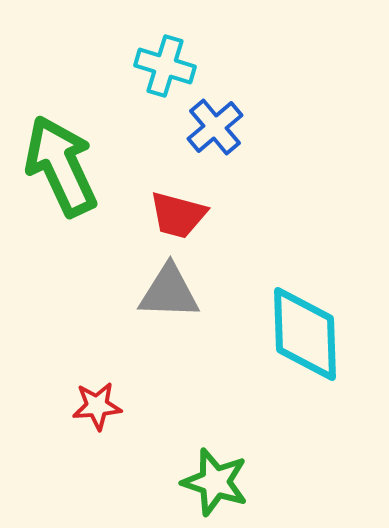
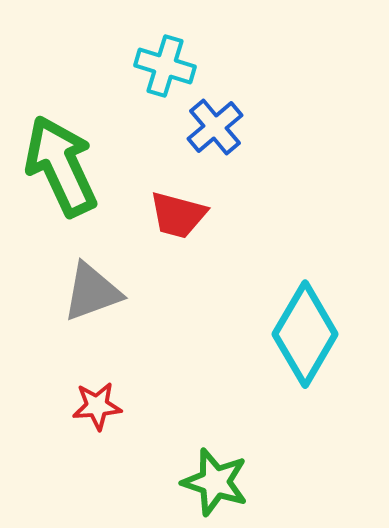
gray triangle: moved 77 px left; rotated 22 degrees counterclockwise
cyan diamond: rotated 32 degrees clockwise
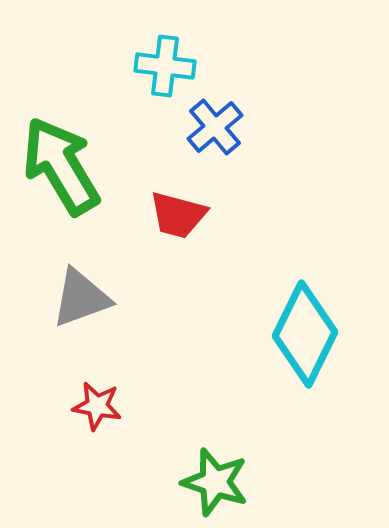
cyan cross: rotated 10 degrees counterclockwise
green arrow: rotated 6 degrees counterclockwise
gray triangle: moved 11 px left, 6 px down
cyan diamond: rotated 4 degrees counterclockwise
red star: rotated 15 degrees clockwise
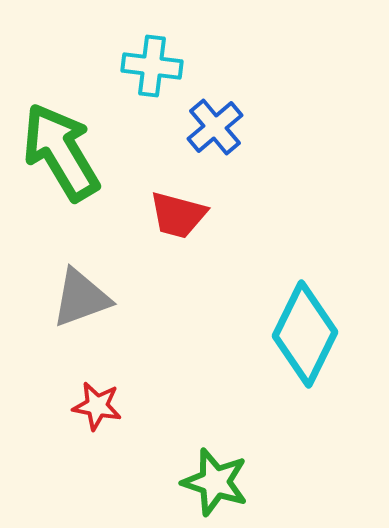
cyan cross: moved 13 px left
green arrow: moved 14 px up
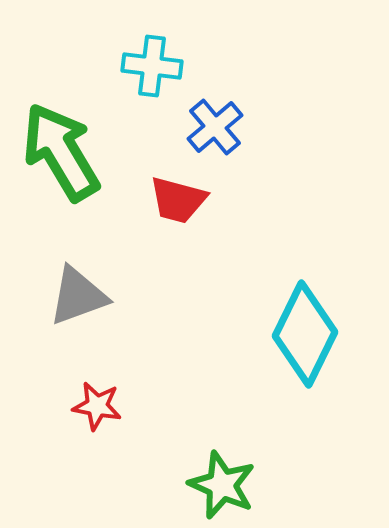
red trapezoid: moved 15 px up
gray triangle: moved 3 px left, 2 px up
green star: moved 7 px right, 3 px down; rotated 6 degrees clockwise
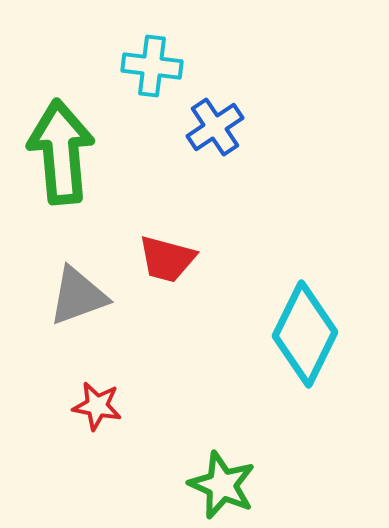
blue cross: rotated 6 degrees clockwise
green arrow: rotated 26 degrees clockwise
red trapezoid: moved 11 px left, 59 px down
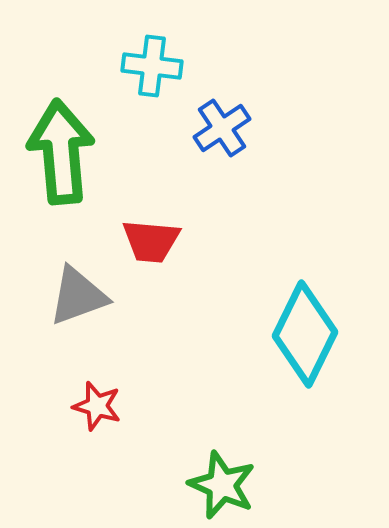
blue cross: moved 7 px right, 1 px down
red trapezoid: moved 16 px left, 18 px up; rotated 10 degrees counterclockwise
red star: rotated 6 degrees clockwise
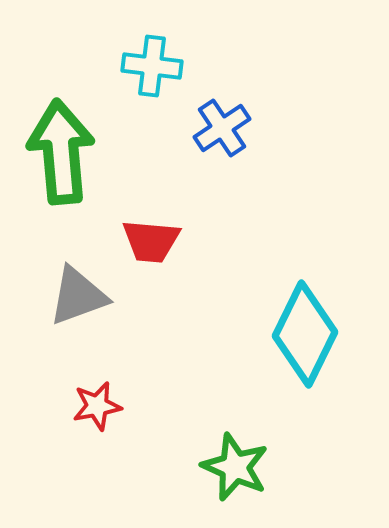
red star: rotated 27 degrees counterclockwise
green star: moved 13 px right, 18 px up
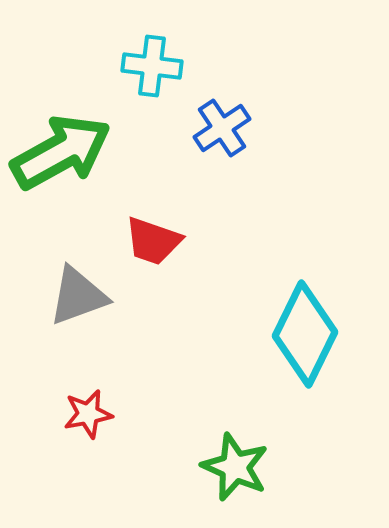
green arrow: rotated 66 degrees clockwise
red trapezoid: moved 2 px right; rotated 14 degrees clockwise
red star: moved 9 px left, 8 px down
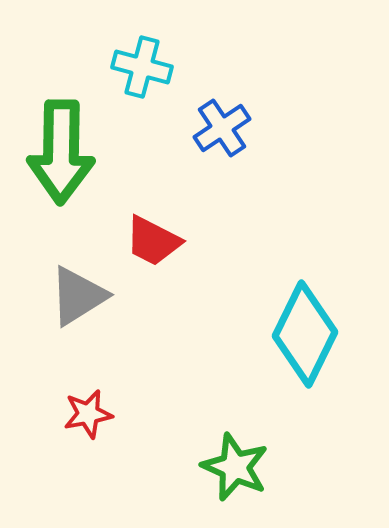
cyan cross: moved 10 px left, 1 px down; rotated 8 degrees clockwise
green arrow: rotated 120 degrees clockwise
red trapezoid: rotated 8 degrees clockwise
gray triangle: rotated 12 degrees counterclockwise
